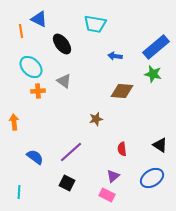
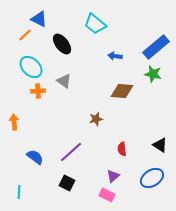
cyan trapezoid: rotated 30 degrees clockwise
orange line: moved 4 px right, 4 px down; rotated 56 degrees clockwise
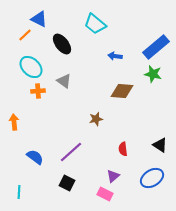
red semicircle: moved 1 px right
pink rectangle: moved 2 px left, 1 px up
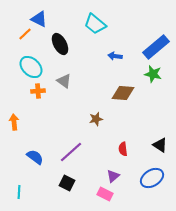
orange line: moved 1 px up
black ellipse: moved 2 px left; rotated 10 degrees clockwise
brown diamond: moved 1 px right, 2 px down
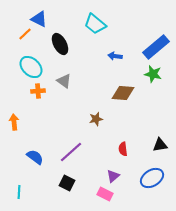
black triangle: rotated 42 degrees counterclockwise
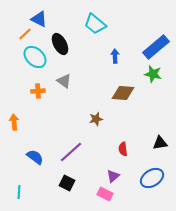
blue arrow: rotated 80 degrees clockwise
cyan ellipse: moved 4 px right, 10 px up
black triangle: moved 2 px up
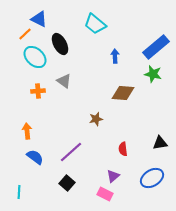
orange arrow: moved 13 px right, 9 px down
black square: rotated 14 degrees clockwise
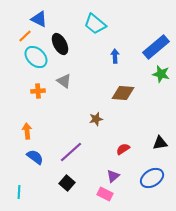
orange line: moved 2 px down
cyan ellipse: moved 1 px right
green star: moved 8 px right
red semicircle: rotated 64 degrees clockwise
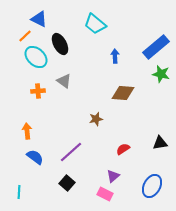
blue ellipse: moved 8 px down; rotated 30 degrees counterclockwise
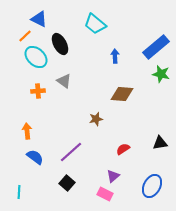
brown diamond: moved 1 px left, 1 px down
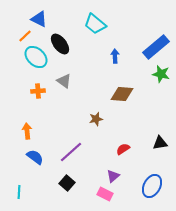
black ellipse: rotated 10 degrees counterclockwise
